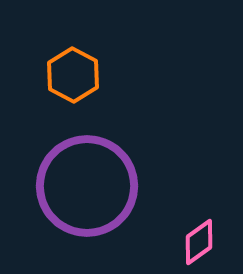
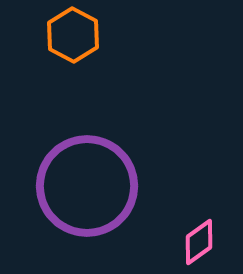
orange hexagon: moved 40 px up
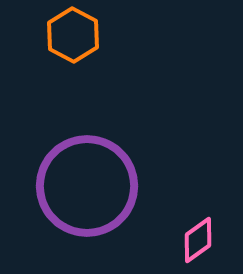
pink diamond: moved 1 px left, 2 px up
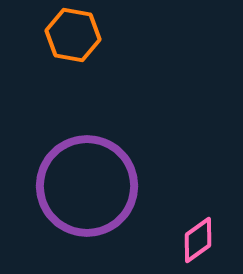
orange hexagon: rotated 18 degrees counterclockwise
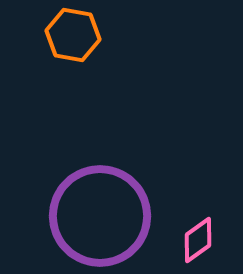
purple circle: moved 13 px right, 30 px down
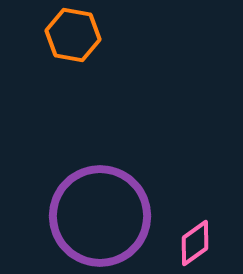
pink diamond: moved 3 px left, 3 px down
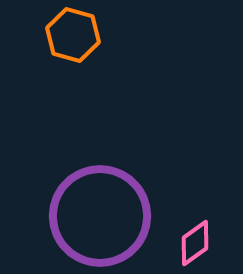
orange hexagon: rotated 6 degrees clockwise
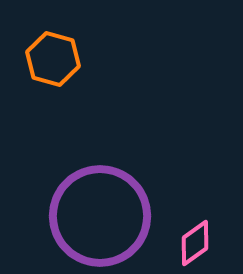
orange hexagon: moved 20 px left, 24 px down
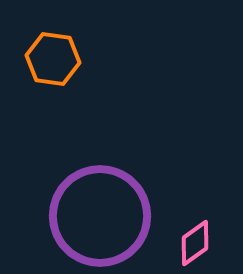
orange hexagon: rotated 8 degrees counterclockwise
